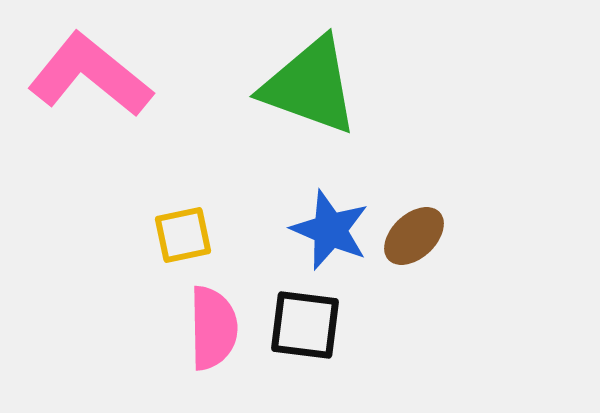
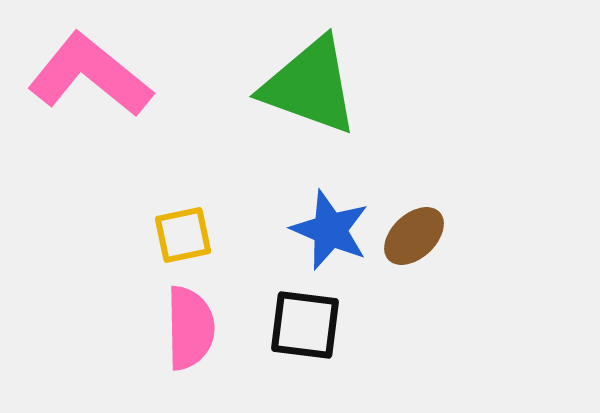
pink semicircle: moved 23 px left
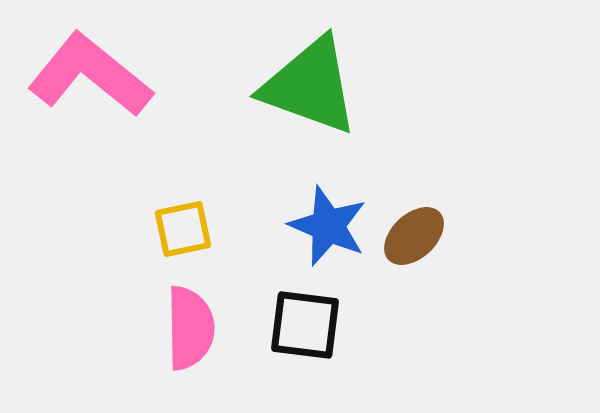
blue star: moved 2 px left, 4 px up
yellow square: moved 6 px up
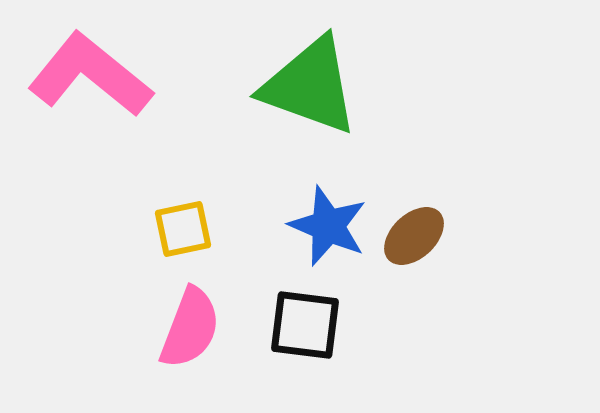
pink semicircle: rotated 22 degrees clockwise
